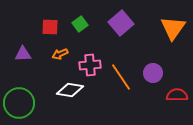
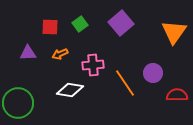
orange triangle: moved 1 px right, 4 px down
purple triangle: moved 5 px right, 1 px up
pink cross: moved 3 px right
orange line: moved 4 px right, 6 px down
green circle: moved 1 px left
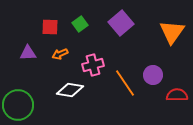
orange triangle: moved 2 px left
pink cross: rotated 10 degrees counterclockwise
purple circle: moved 2 px down
green circle: moved 2 px down
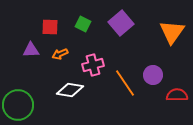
green square: moved 3 px right; rotated 28 degrees counterclockwise
purple triangle: moved 3 px right, 3 px up
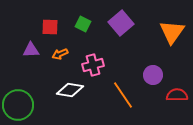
orange line: moved 2 px left, 12 px down
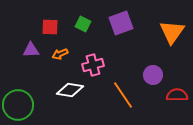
purple square: rotated 20 degrees clockwise
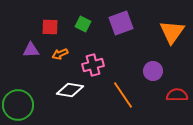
purple circle: moved 4 px up
